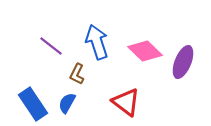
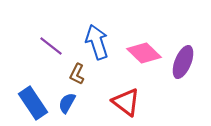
pink diamond: moved 1 px left, 2 px down
blue rectangle: moved 1 px up
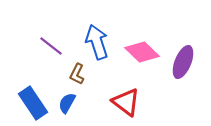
pink diamond: moved 2 px left, 1 px up
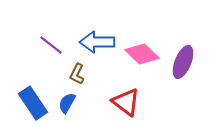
blue arrow: rotated 72 degrees counterclockwise
purple line: moved 1 px up
pink diamond: moved 2 px down
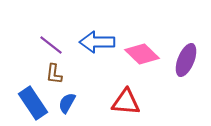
purple ellipse: moved 3 px right, 2 px up
brown L-shape: moved 23 px left; rotated 20 degrees counterclockwise
red triangle: rotated 32 degrees counterclockwise
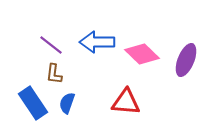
blue semicircle: rotated 10 degrees counterclockwise
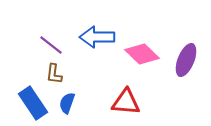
blue arrow: moved 5 px up
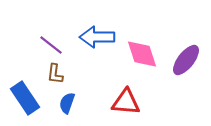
pink diamond: rotated 28 degrees clockwise
purple ellipse: rotated 16 degrees clockwise
brown L-shape: moved 1 px right
blue rectangle: moved 8 px left, 5 px up
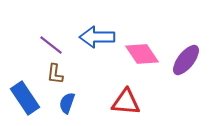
pink diamond: rotated 16 degrees counterclockwise
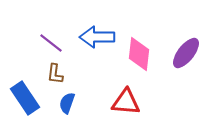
purple line: moved 2 px up
pink diamond: moved 3 px left; rotated 40 degrees clockwise
purple ellipse: moved 7 px up
